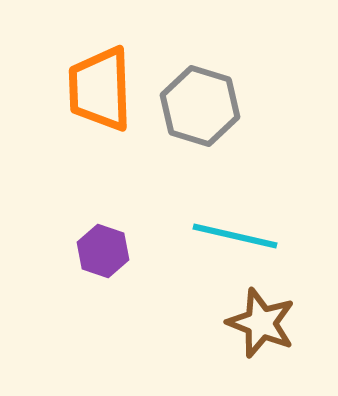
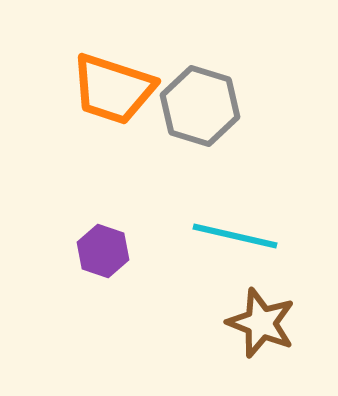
orange trapezoid: moved 13 px right; rotated 70 degrees counterclockwise
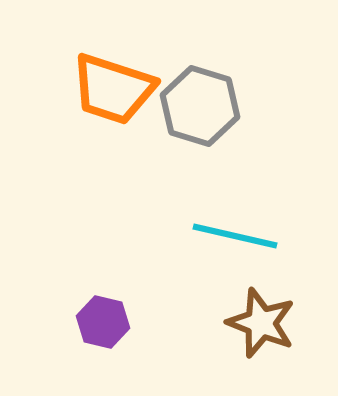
purple hexagon: moved 71 px down; rotated 6 degrees counterclockwise
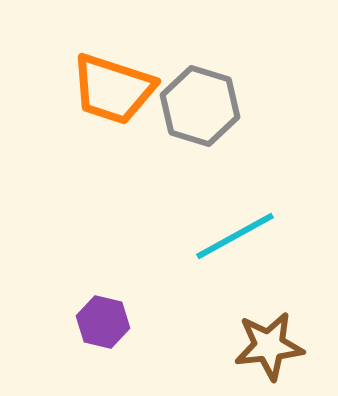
cyan line: rotated 42 degrees counterclockwise
brown star: moved 8 px right, 23 px down; rotated 28 degrees counterclockwise
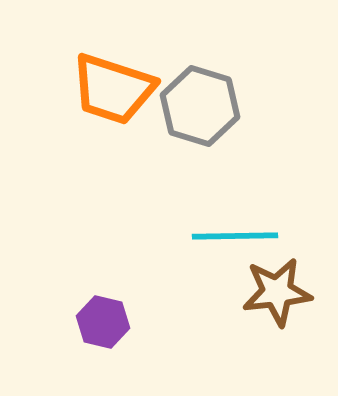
cyan line: rotated 28 degrees clockwise
brown star: moved 8 px right, 54 px up
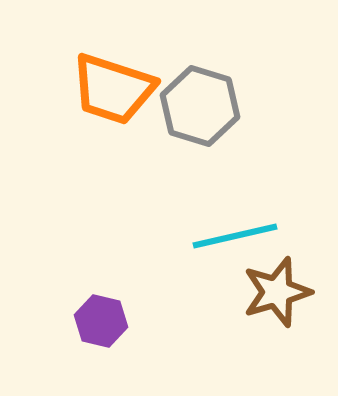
cyan line: rotated 12 degrees counterclockwise
brown star: rotated 10 degrees counterclockwise
purple hexagon: moved 2 px left, 1 px up
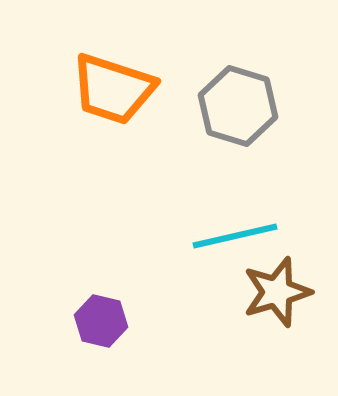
gray hexagon: moved 38 px right
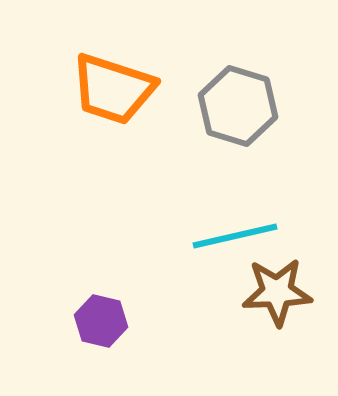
brown star: rotated 14 degrees clockwise
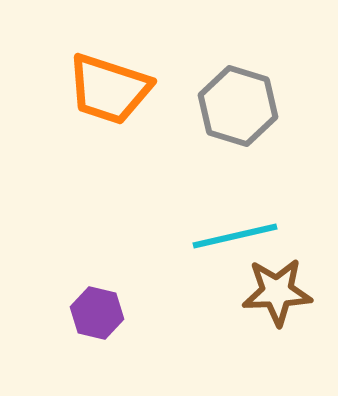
orange trapezoid: moved 4 px left
purple hexagon: moved 4 px left, 8 px up
